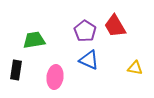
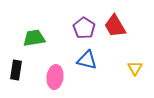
purple pentagon: moved 1 px left, 3 px up
green trapezoid: moved 2 px up
blue triangle: moved 2 px left; rotated 10 degrees counterclockwise
yellow triangle: rotated 49 degrees clockwise
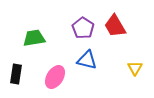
purple pentagon: moved 1 px left
black rectangle: moved 4 px down
pink ellipse: rotated 25 degrees clockwise
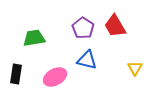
pink ellipse: rotated 30 degrees clockwise
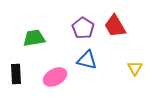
black rectangle: rotated 12 degrees counterclockwise
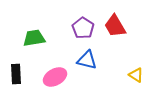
yellow triangle: moved 1 px right, 7 px down; rotated 28 degrees counterclockwise
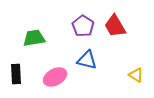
purple pentagon: moved 2 px up
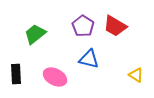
red trapezoid: rotated 30 degrees counterclockwise
green trapezoid: moved 1 px right, 4 px up; rotated 30 degrees counterclockwise
blue triangle: moved 2 px right, 1 px up
pink ellipse: rotated 55 degrees clockwise
